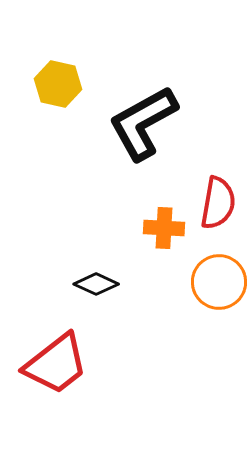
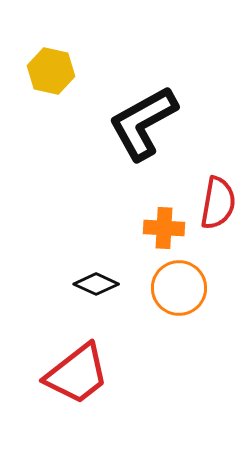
yellow hexagon: moved 7 px left, 13 px up
orange circle: moved 40 px left, 6 px down
red trapezoid: moved 21 px right, 10 px down
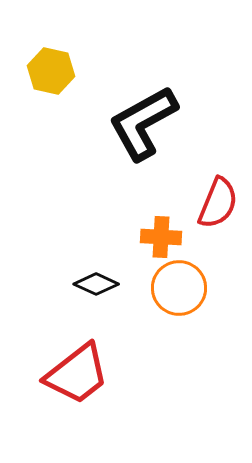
red semicircle: rotated 12 degrees clockwise
orange cross: moved 3 px left, 9 px down
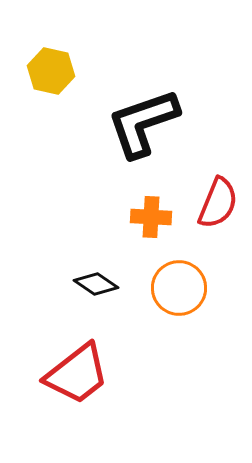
black L-shape: rotated 10 degrees clockwise
orange cross: moved 10 px left, 20 px up
black diamond: rotated 9 degrees clockwise
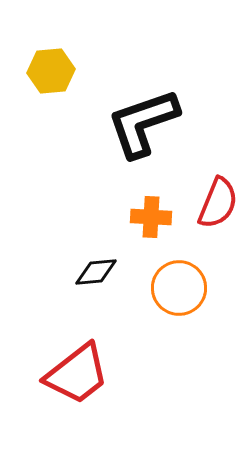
yellow hexagon: rotated 18 degrees counterclockwise
black diamond: moved 12 px up; rotated 39 degrees counterclockwise
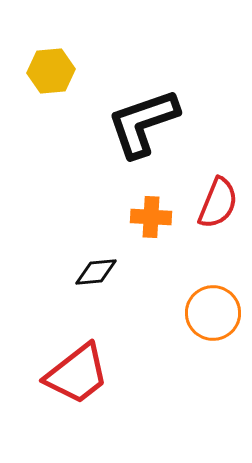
orange circle: moved 34 px right, 25 px down
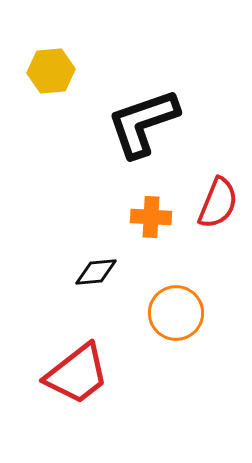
orange circle: moved 37 px left
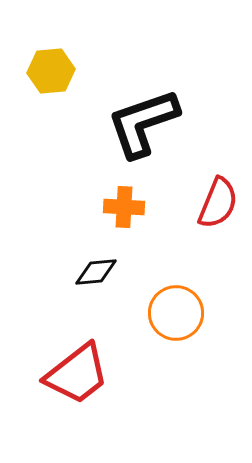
orange cross: moved 27 px left, 10 px up
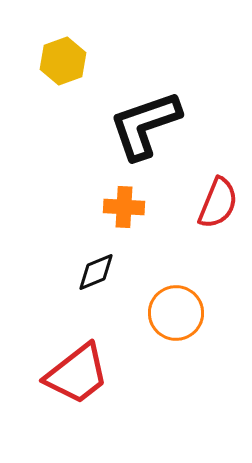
yellow hexagon: moved 12 px right, 10 px up; rotated 15 degrees counterclockwise
black L-shape: moved 2 px right, 2 px down
black diamond: rotated 18 degrees counterclockwise
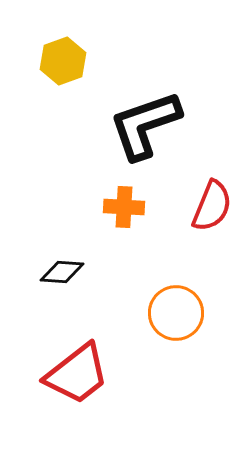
red semicircle: moved 6 px left, 3 px down
black diamond: moved 34 px left; rotated 27 degrees clockwise
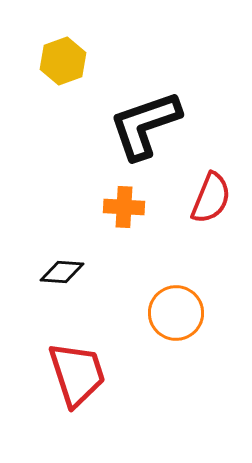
red semicircle: moved 1 px left, 8 px up
red trapezoid: rotated 70 degrees counterclockwise
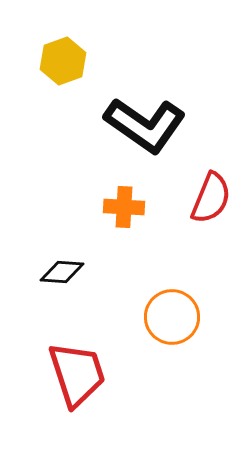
black L-shape: rotated 126 degrees counterclockwise
orange circle: moved 4 px left, 4 px down
